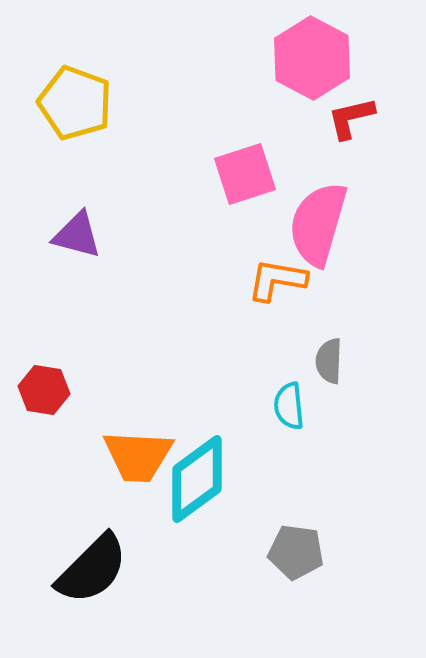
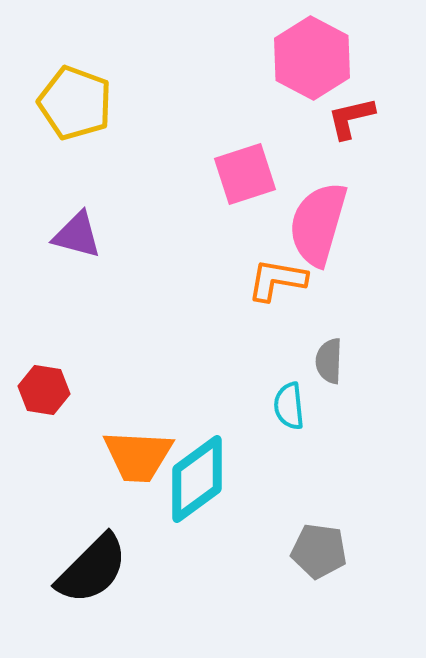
gray pentagon: moved 23 px right, 1 px up
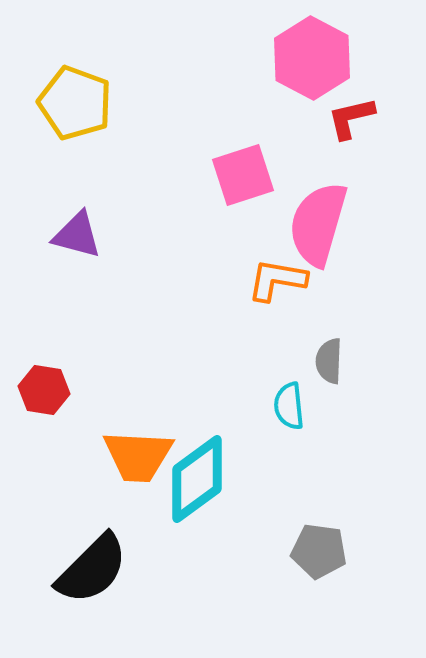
pink square: moved 2 px left, 1 px down
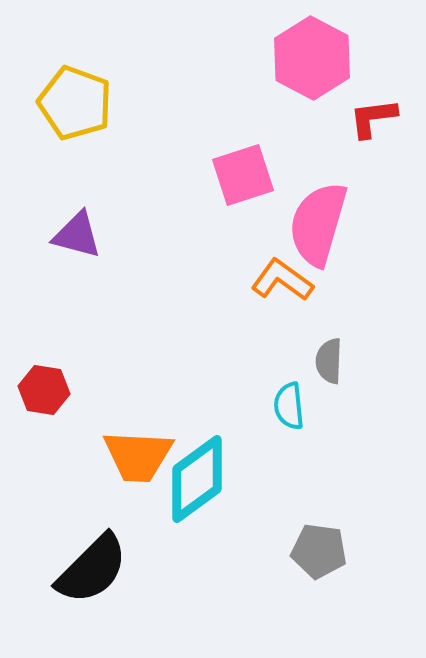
red L-shape: moved 22 px right; rotated 6 degrees clockwise
orange L-shape: moved 5 px right; rotated 26 degrees clockwise
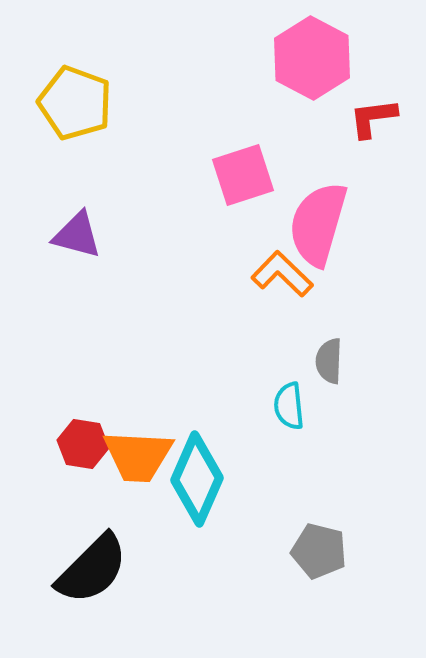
orange L-shape: moved 6 px up; rotated 8 degrees clockwise
red hexagon: moved 39 px right, 54 px down
cyan diamond: rotated 30 degrees counterclockwise
gray pentagon: rotated 6 degrees clockwise
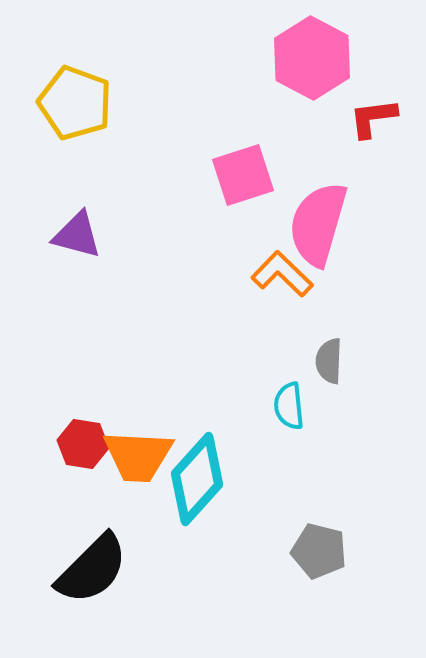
cyan diamond: rotated 18 degrees clockwise
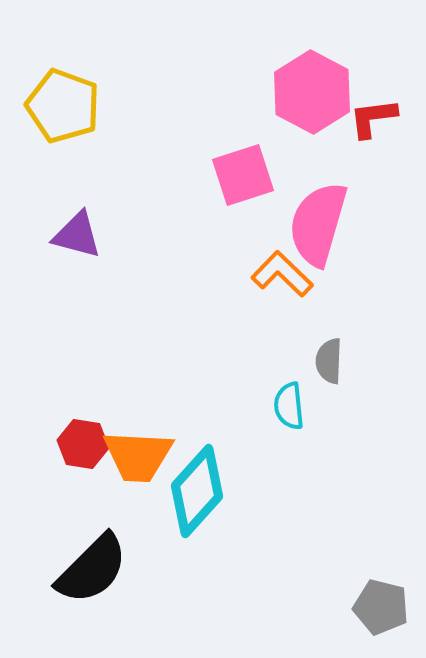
pink hexagon: moved 34 px down
yellow pentagon: moved 12 px left, 3 px down
cyan diamond: moved 12 px down
gray pentagon: moved 62 px right, 56 px down
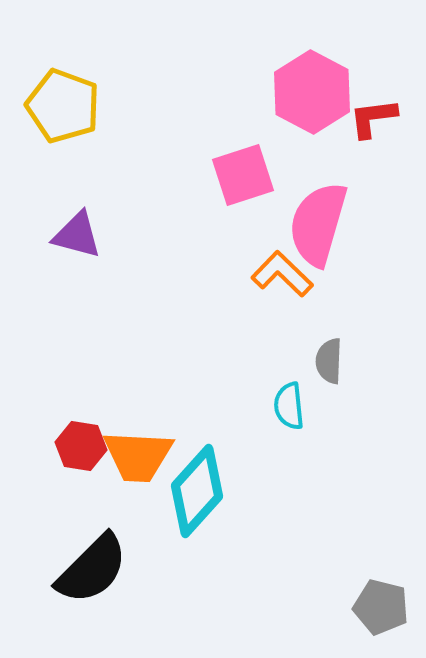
red hexagon: moved 2 px left, 2 px down
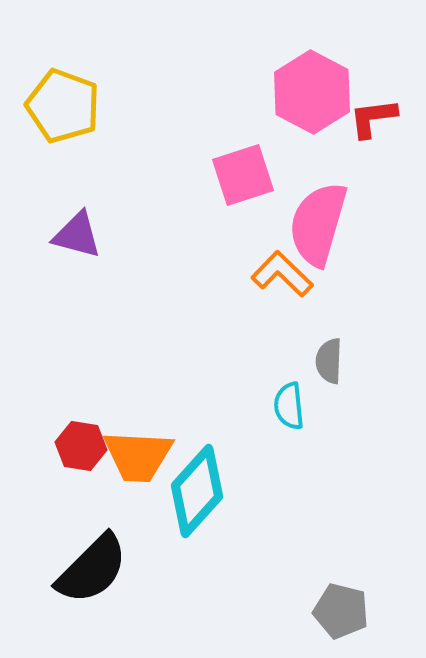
gray pentagon: moved 40 px left, 4 px down
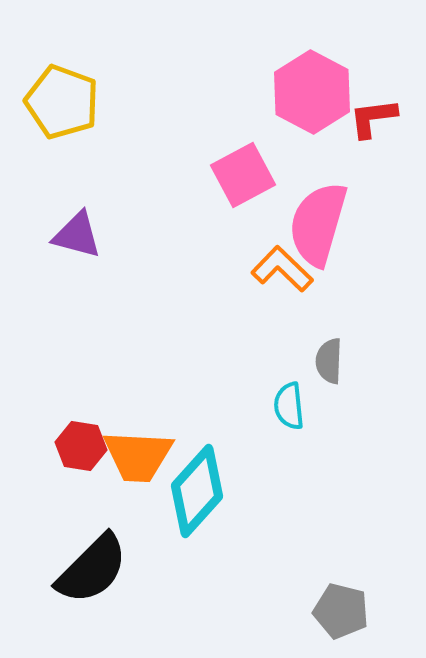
yellow pentagon: moved 1 px left, 4 px up
pink square: rotated 10 degrees counterclockwise
orange L-shape: moved 5 px up
